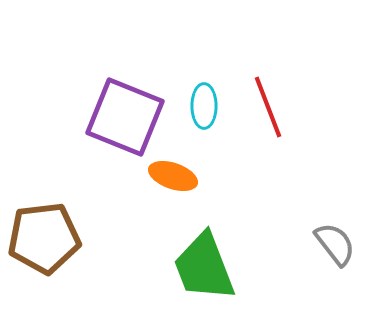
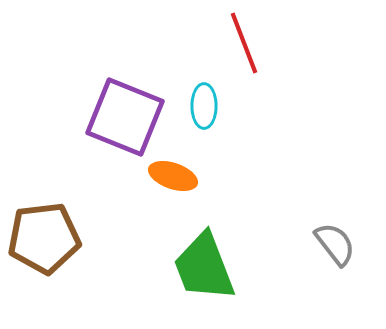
red line: moved 24 px left, 64 px up
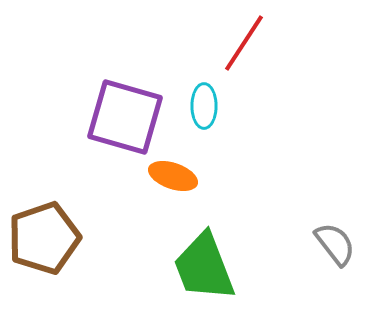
red line: rotated 54 degrees clockwise
purple square: rotated 6 degrees counterclockwise
brown pentagon: rotated 12 degrees counterclockwise
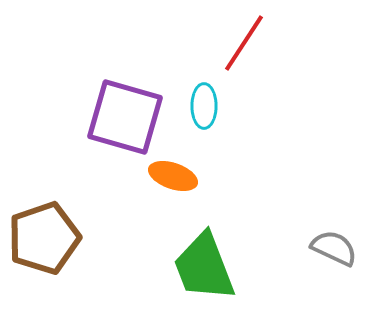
gray semicircle: moved 1 px left, 4 px down; rotated 27 degrees counterclockwise
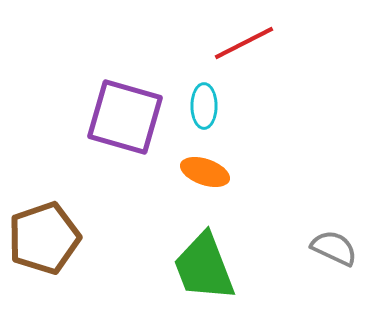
red line: rotated 30 degrees clockwise
orange ellipse: moved 32 px right, 4 px up
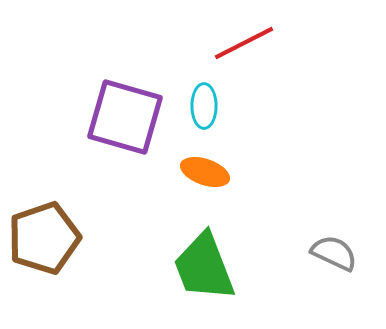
gray semicircle: moved 5 px down
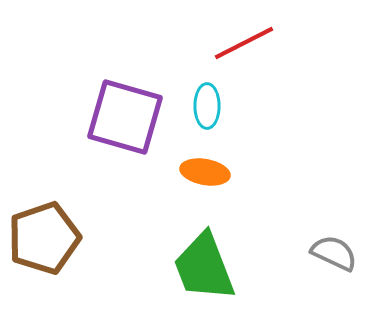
cyan ellipse: moved 3 px right
orange ellipse: rotated 9 degrees counterclockwise
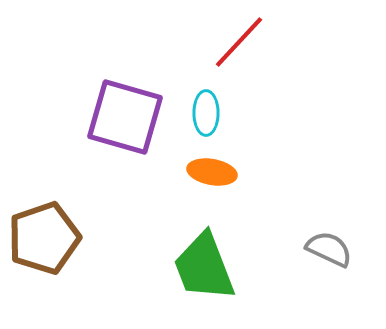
red line: moved 5 px left, 1 px up; rotated 20 degrees counterclockwise
cyan ellipse: moved 1 px left, 7 px down
orange ellipse: moved 7 px right
gray semicircle: moved 5 px left, 4 px up
